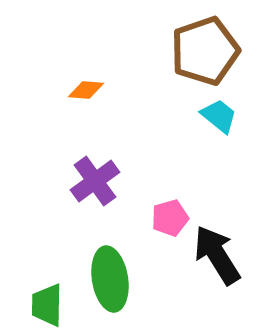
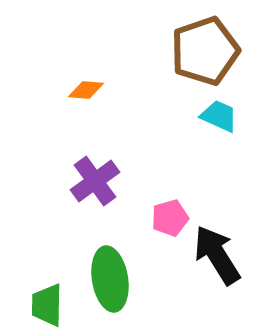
cyan trapezoid: rotated 15 degrees counterclockwise
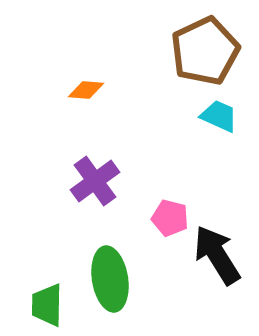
brown pentagon: rotated 6 degrees counterclockwise
pink pentagon: rotated 30 degrees clockwise
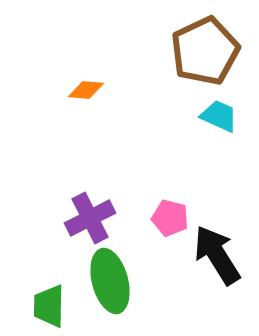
purple cross: moved 5 px left, 37 px down; rotated 9 degrees clockwise
green ellipse: moved 2 px down; rotated 6 degrees counterclockwise
green trapezoid: moved 2 px right, 1 px down
